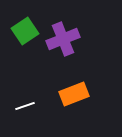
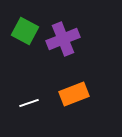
green square: rotated 28 degrees counterclockwise
white line: moved 4 px right, 3 px up
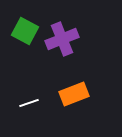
purple cross: moved 1 px left
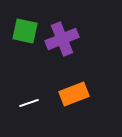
green square: rotated 16 degrees counterclockwise
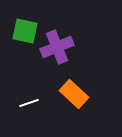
purple cross: moved 5 px left, 8 px down
orange rectangle: rotated 64 degrees clockwise
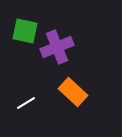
orange rectangle: moved 1 px left, 2 px up
white line: moved 3 px left; rotated 12 degrees counterclockwise
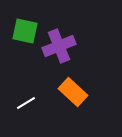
purple cross: moved 2 px right, 1 px up
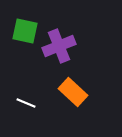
white line: rotated 54 degrees clockwise
